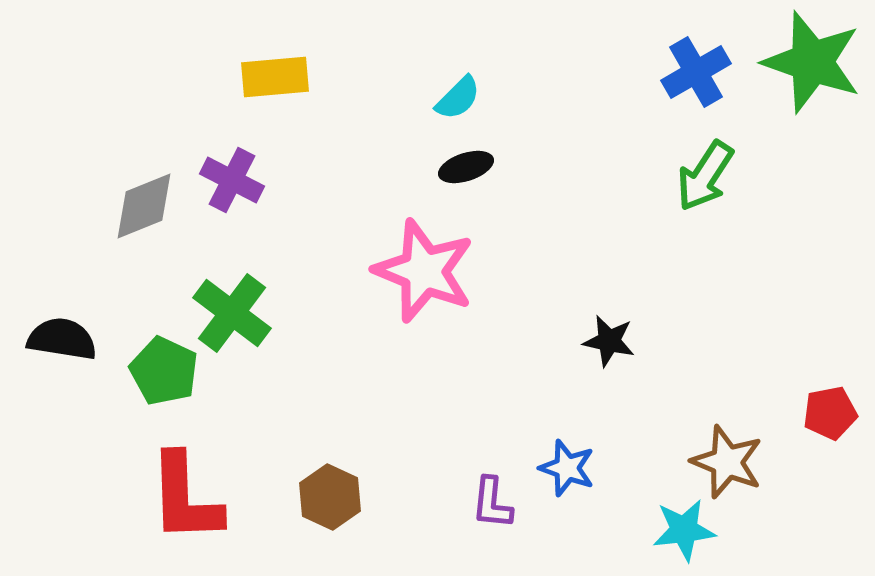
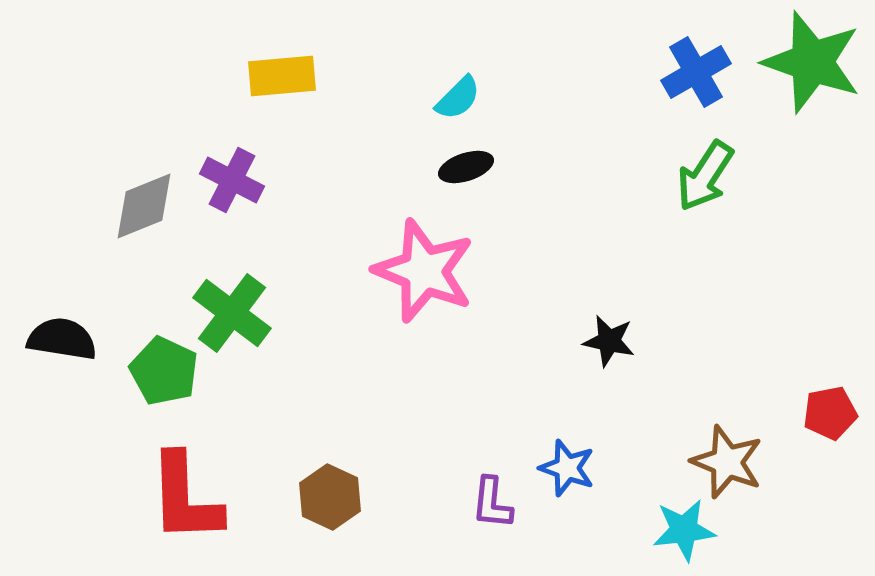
yellow rectangle: moved 7 px right, 1 px up
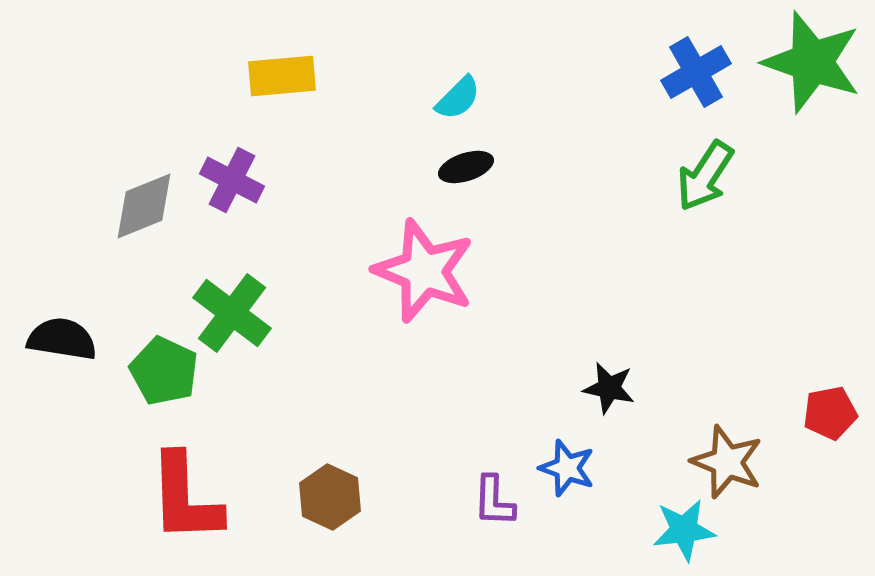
black star: moved 47 px down
purple L-shape: moved 2 px right, 2 px up; rotated 4 degrees counterclockwise
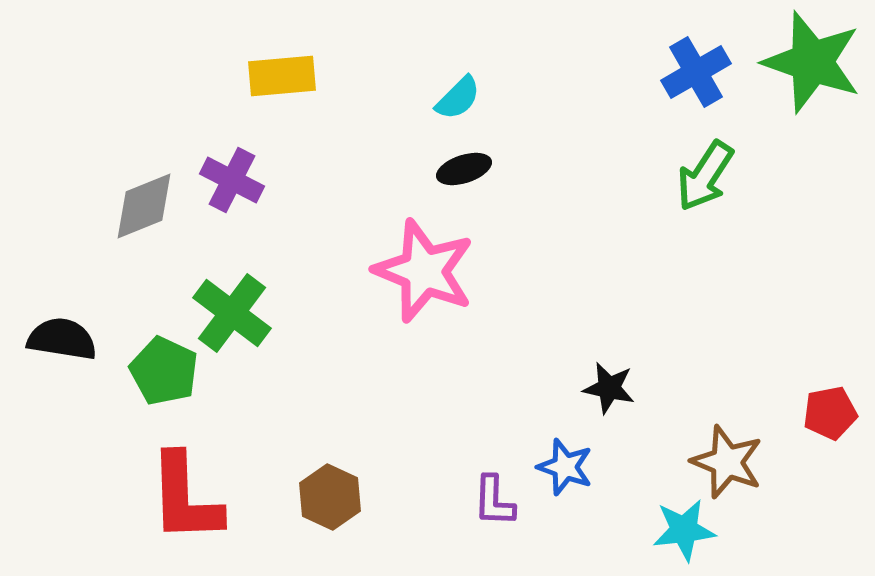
black ellipse: moved 2 px left, 2 px down
blue star: moved 2 px left, 1 px up
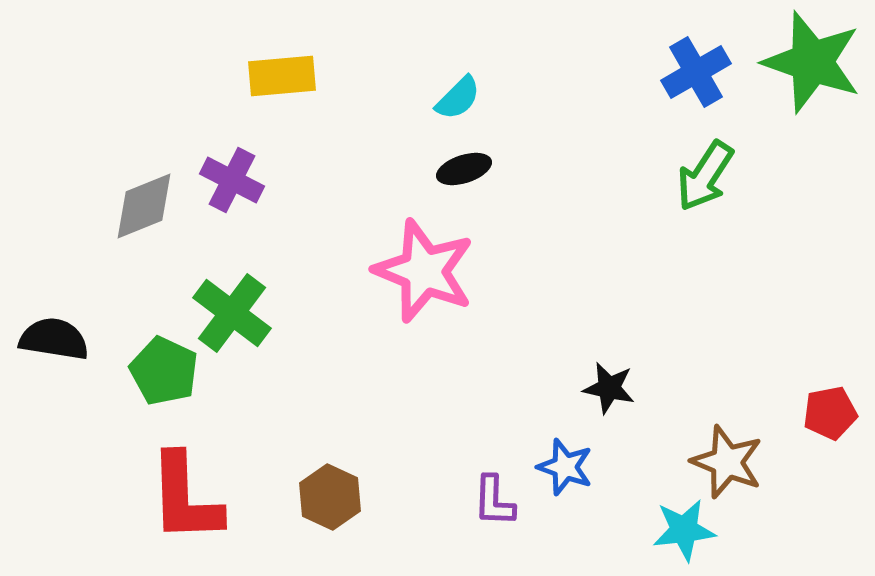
black semicircle: moved 8 px left
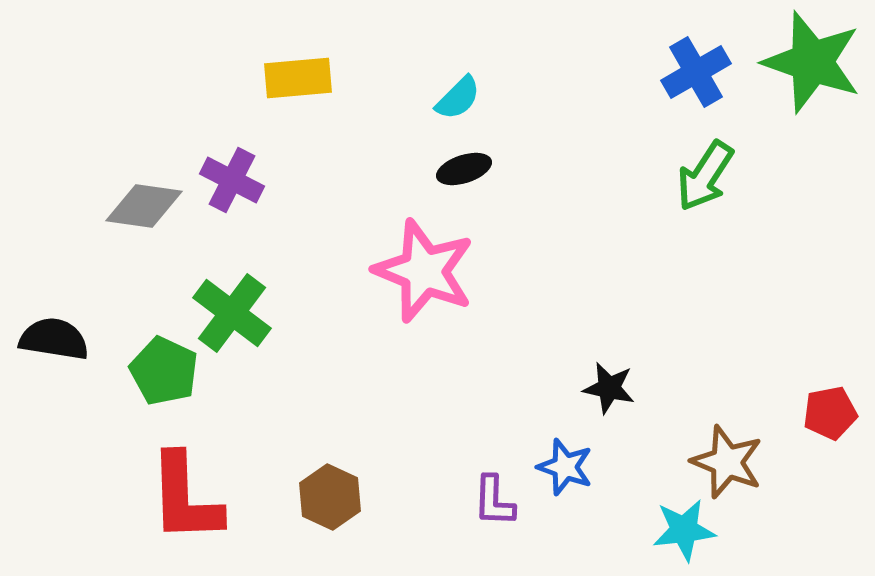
yellow rectangle: moved 16 px right, 2 px down
gray diamond: rotated 30 degrees clockwise
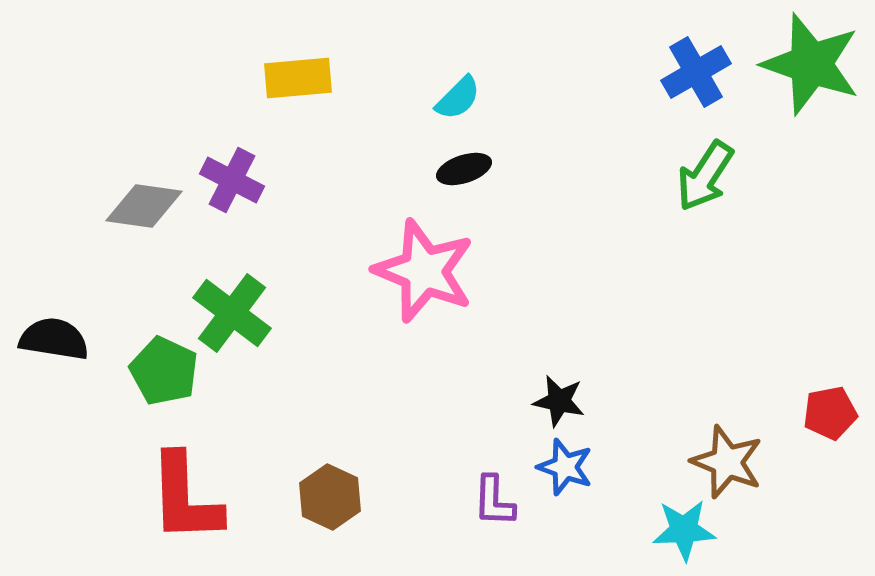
green star: moved 1 px left, 2 px down
black star: moved 50 px left, 13 px down
cyan star: rotated 4 degrees clockwise
